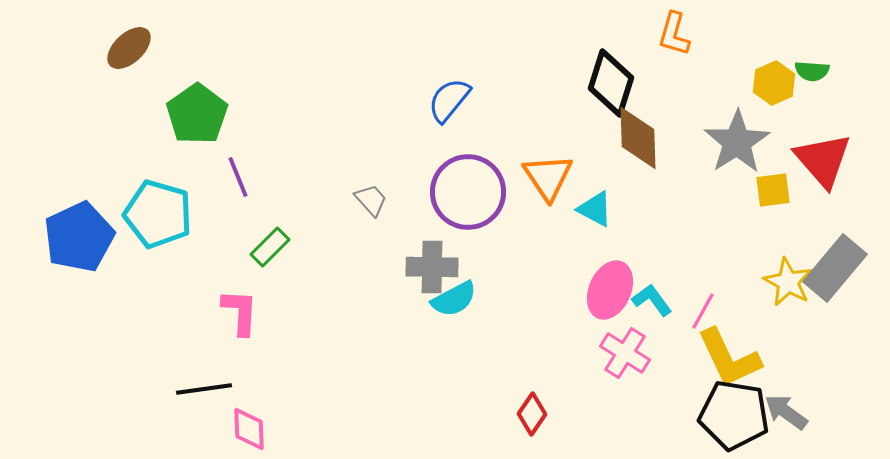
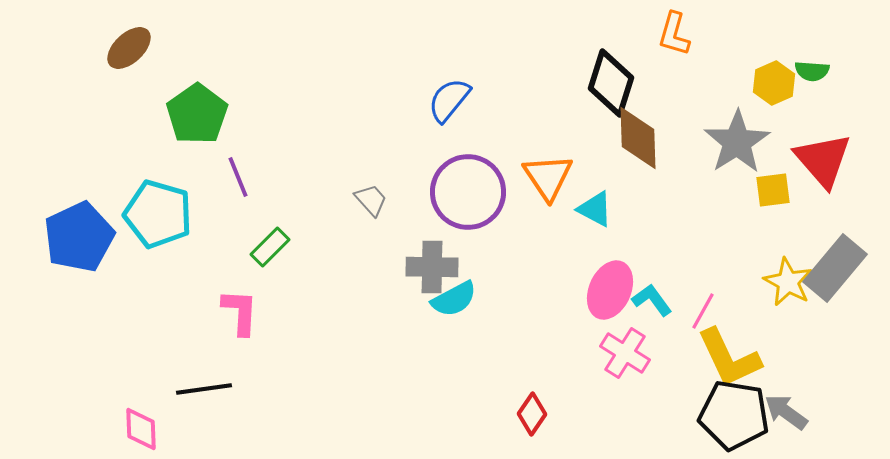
pink diamond: moved 108 px left
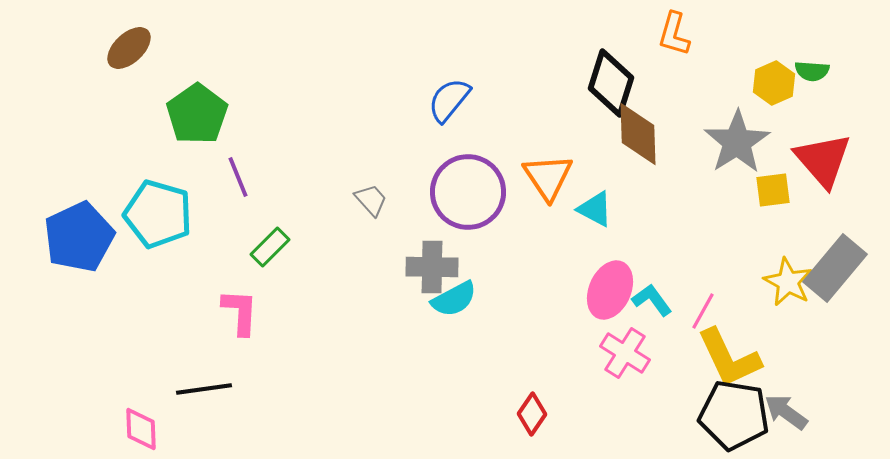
brown diamond: moved 4 px up
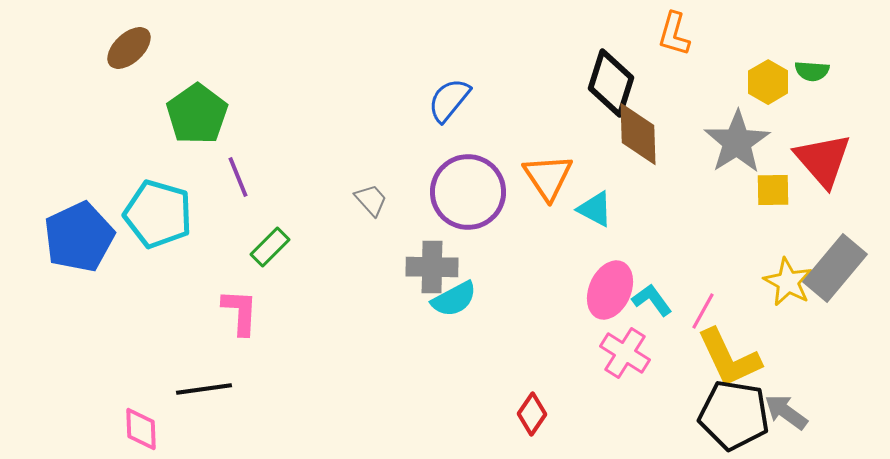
yellow hexagon: moved 6 px left, 1 px up; rotated 6 degrees counterclockwise
yellow square: rotated 6 degrees clockwise
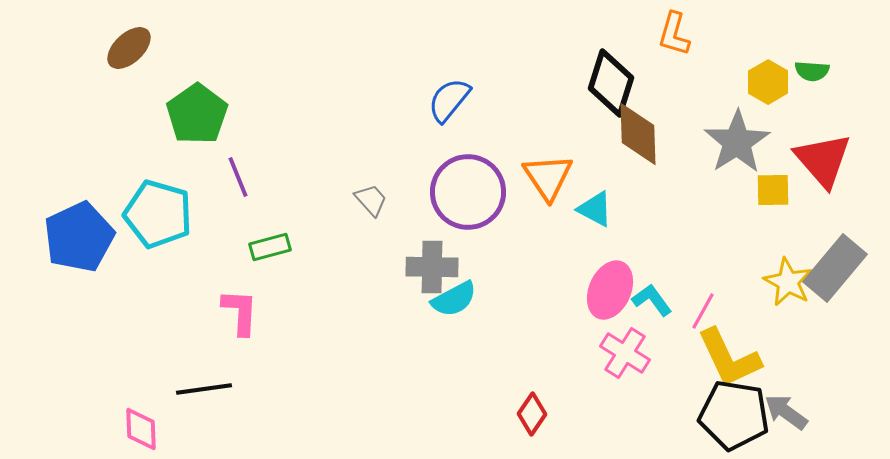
green rectangle: rotated 30 degrees clockwise
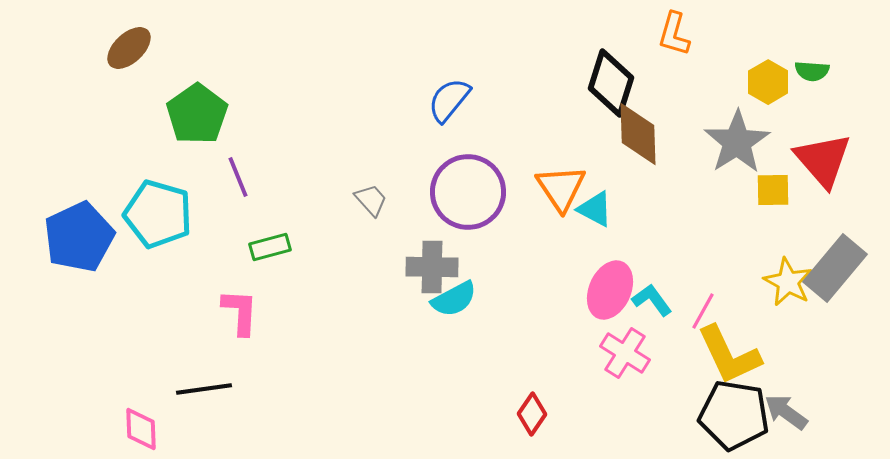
orange triangle: moved 13 px right, 11 px down
yellow L-shape: moved 3 px up
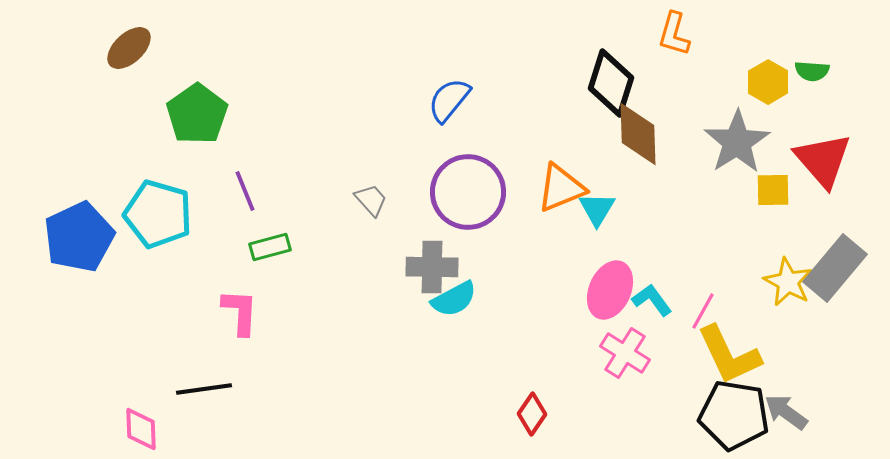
purple line: moved 7 px right, 14 px down
orange triangle: rotated 42 degrees clockwise
cyan triangle: moved 2 px right; rotated 33 degrees clockwise
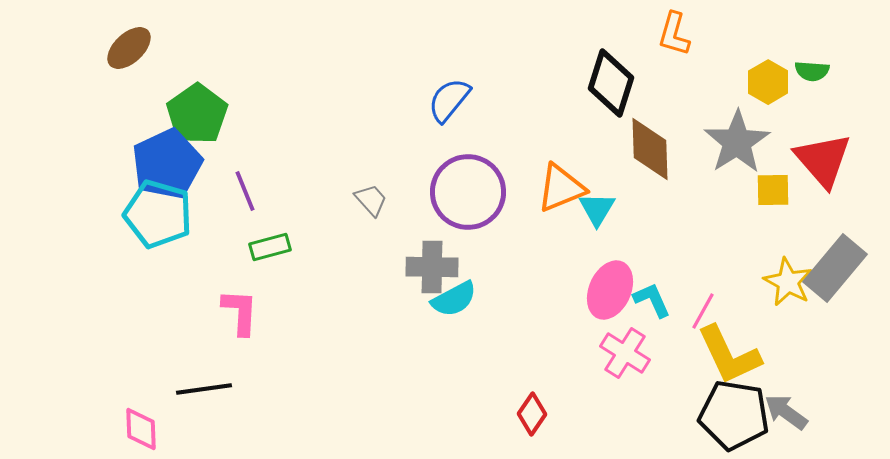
brown diamond: moved 12 px right, 15 px down
blue pentagon: moved 88 px right, 73 px up
cyan L-shape: rotated 12 degrees clockwise
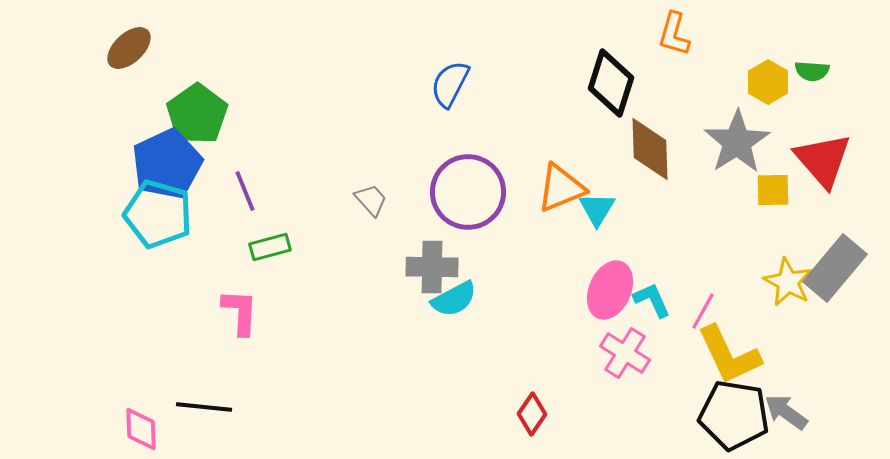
blue semicircle: moved 1 px right, 16 px up; rotated 12 degrees counterclockwise
black line: moved 18 px down; rotated 14 degrees clockwise
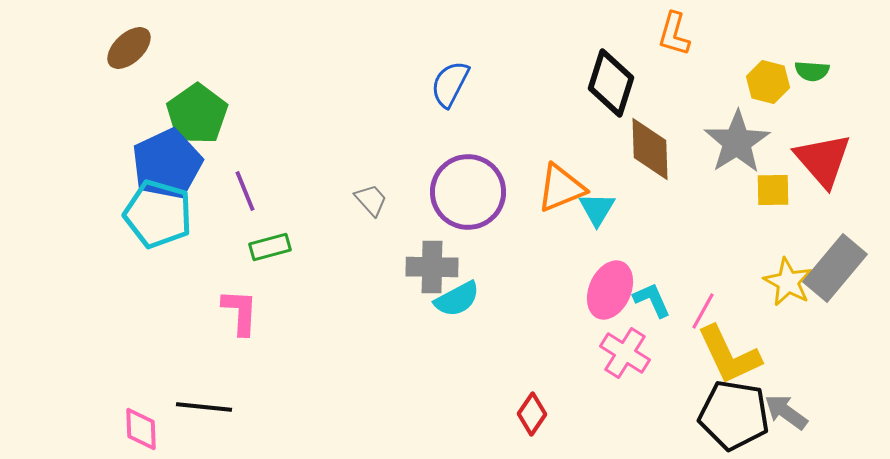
yellow hexagon: rotated 15 degrees counterclockwise
cyan semicircle: moved 3 px right
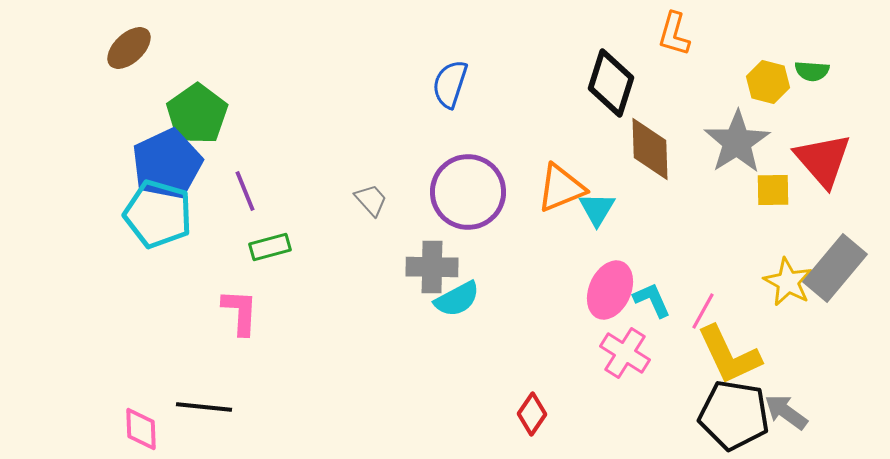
blue semicircle: rotated 9 degrees counterclockwise
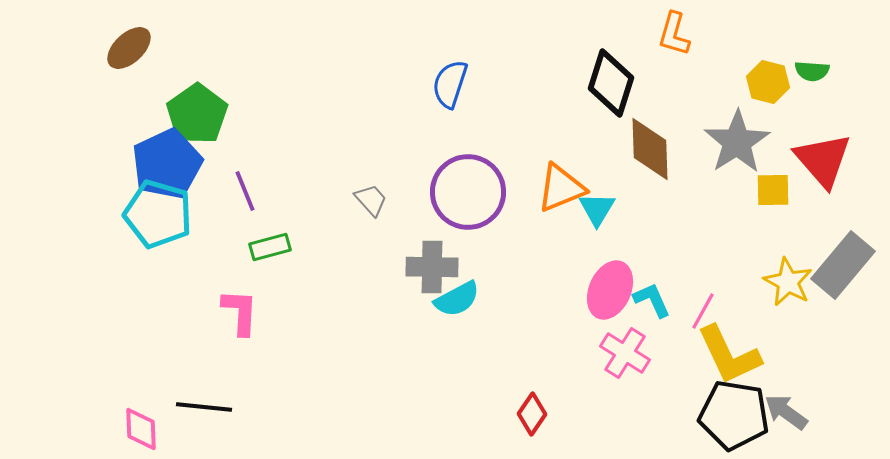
gray rectangle: moved 8 px right, 3 px up
